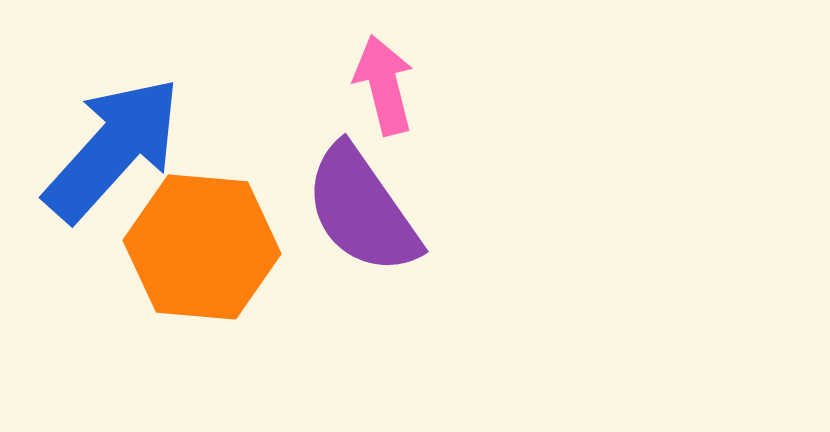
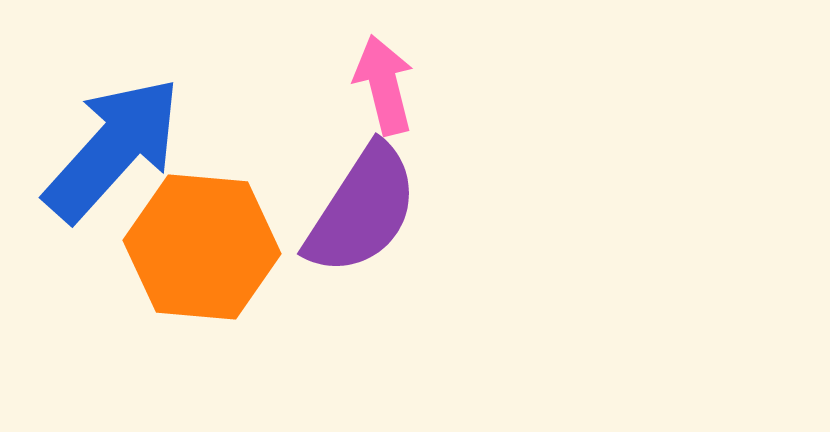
purple semicircle: rotated 112 degrees counterclockwise
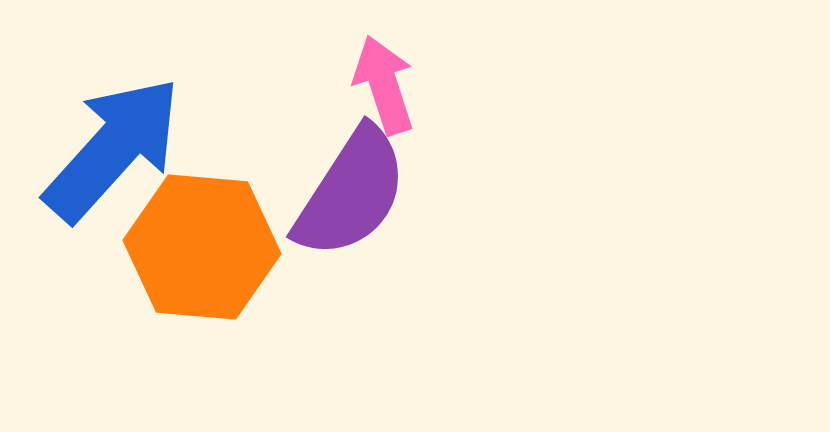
pink arrow: rotated 4 degrees counterclockwise
purple semicircle: moved 11 px left, 17 px up
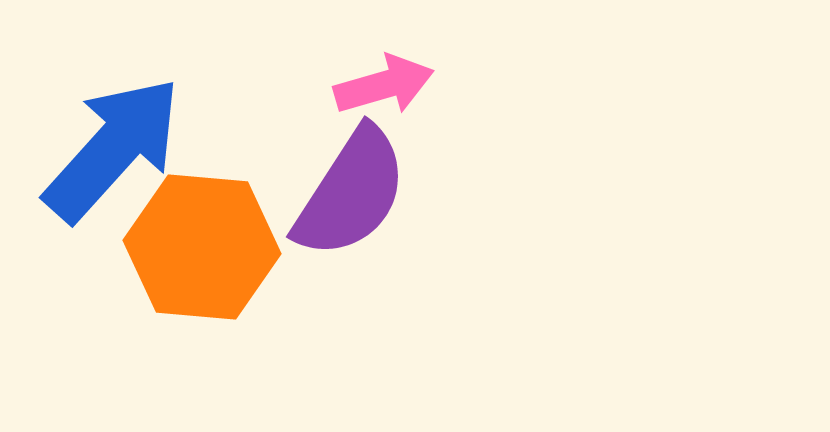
pink arrow: rotated 92 degrees clockwise
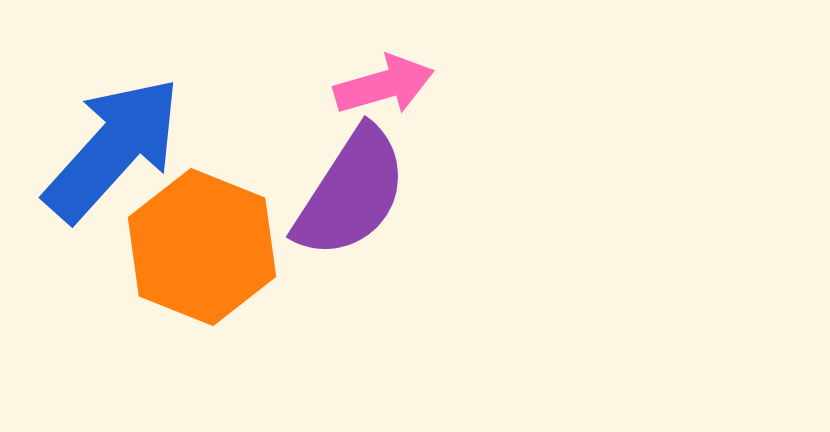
orange hexagon: rotated 17 degrees clockwise
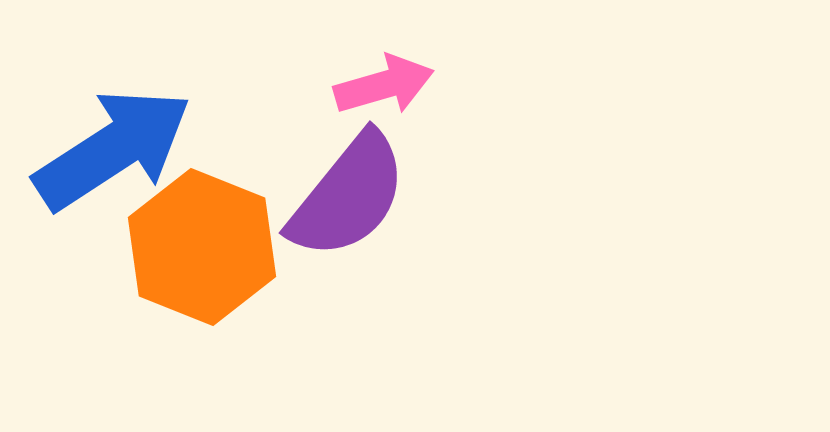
blue arrow: rotated 15 degrees clockwise
purple semicircle: moved 3 px left, 3 px down; rotated 6 degrees clockwise
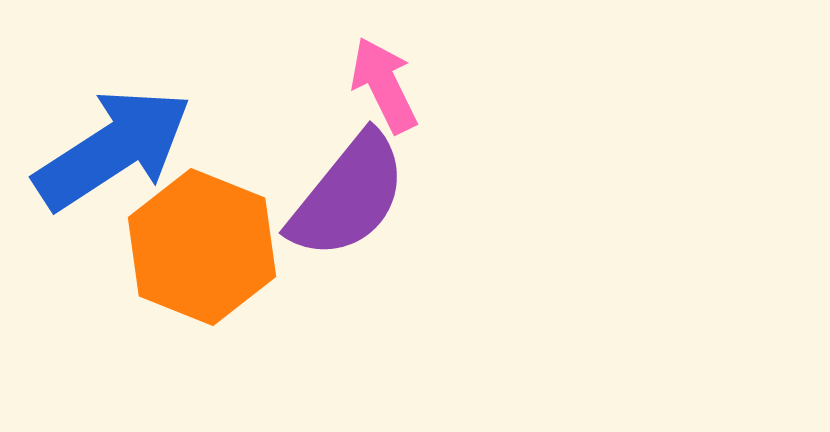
pink arrow: rotated 100 degrees counterclockwise
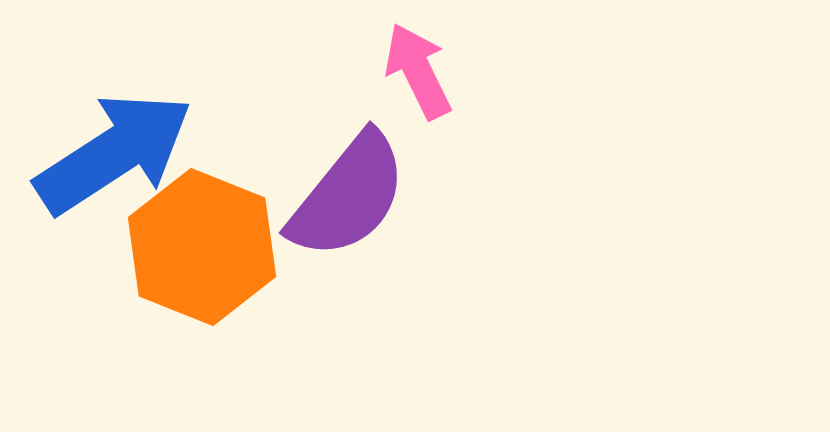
pink arrow: moved 34 px right, 14 px up
blue arrow: moved 1 px right, 4 px down
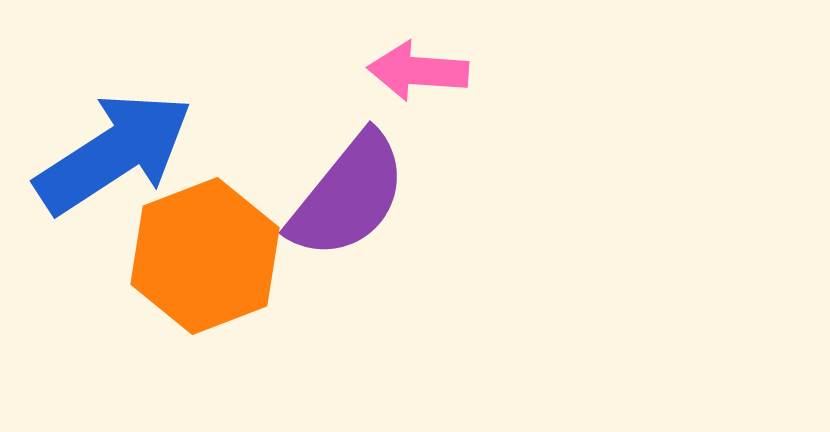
pink arrow: rotated 60 degrees counterclockwise
orange hexagon: moved 3 px right, 9 px down; rotated 17 degrees clockwise
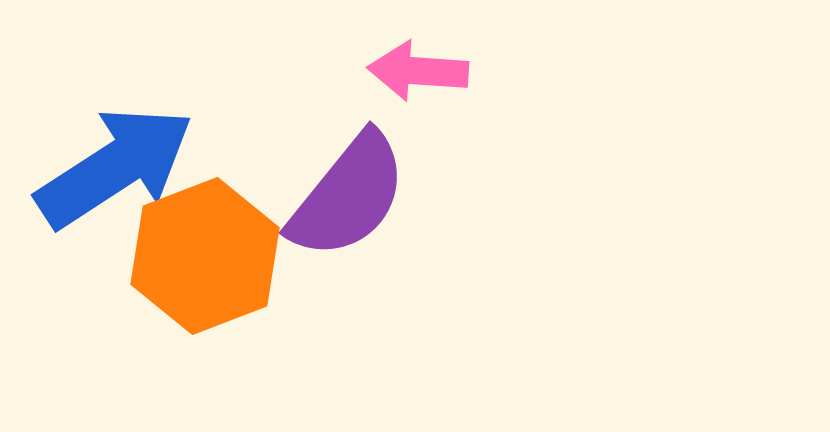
blue arrow: moved 1 px right, 14 px down
